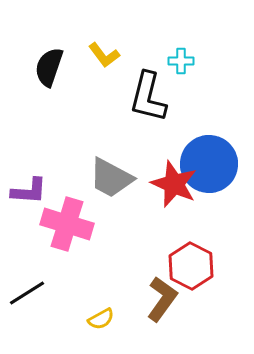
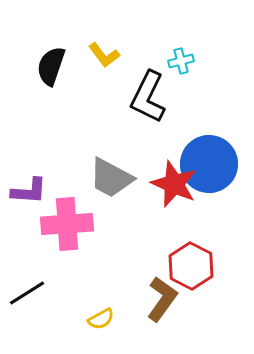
cyan cross: rotated 15 degrees counterclockwise
black semicircle: moved 2 px right, 1 px up
black L-shape: rotated 12 degrees clockwise
pink cross: rotated 21 degrees counterclockwise
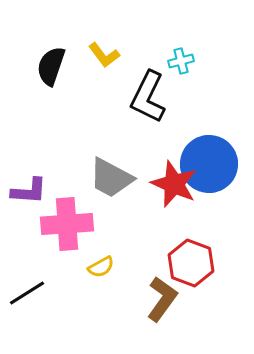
red hexagon: moved 3 px up; rotated 6 degrees counterclockwise
yellow semicircle: moved 52 px up
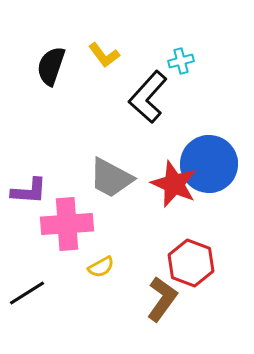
black L-shape: rotated 16 degrees clockwise
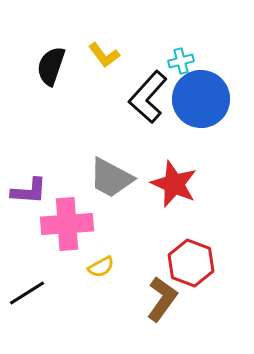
blue circle: moved 8 px left, 65 px up
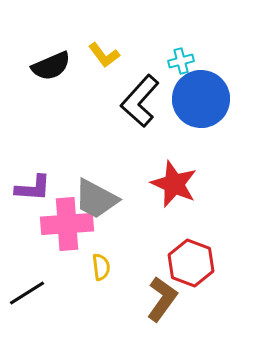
black semicircle: rotated 132 degrees counterclockwise
black L-shape: moved 8 px left, 4 px down
gray trapezoid: moved 15 px left, 21 px down
purple L-shape: moved 4 px right, 3 px up
yellow semicircle: rotated 68 degrees counterclockwise
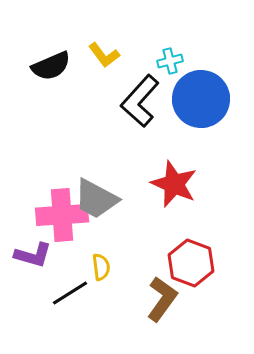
cyan cross: moved 11 px left
purple L-shape: moved 67 px down; rotated 12 degrees clockwise
pink cross: moved 5 px left, 9 px up
black line: moved 43 px right
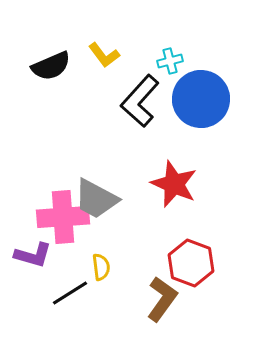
pink cross: moved 1 px right, 2 px down
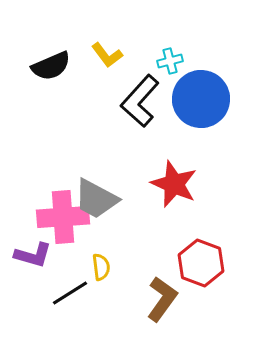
yellow L-shape: moved 3 px right
red hexagon: moved 10 px right
